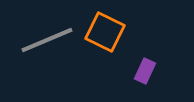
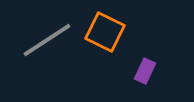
gray line: rotated 10 degrees counterclockwise
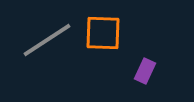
orange square: moved 2 px left, 1 px down; rotated 24 degrees counterclockwise
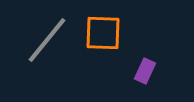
gray line: rotated 18 degrees counterclockwise
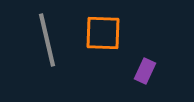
gray line: rotated 52 degrees counterclockwise
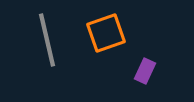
orange square: moved 3 px right; rotated 21 degrees counterclockwise
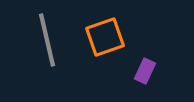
orange square: moved 1 px left, 4 px down
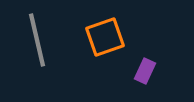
gray line: moved 10 px left
